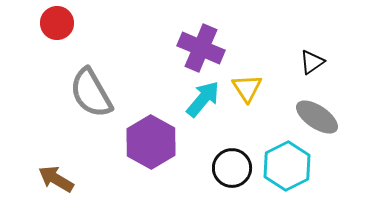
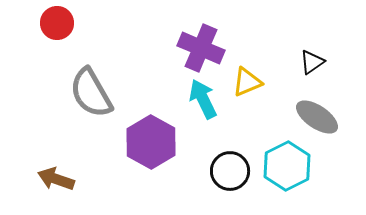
yellow triangle: moved 6 px up; rotated 40 degrees clockwise
cyan arrow: rotated 66 degrees counterclockwise
black circle: moved 2 px left, 3 px down
brown arrow: rotated 12 degrees counterclockwise
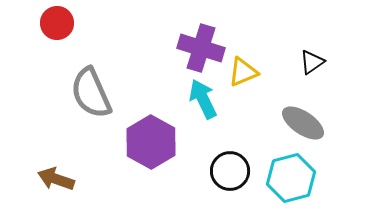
purple cross: rotated 6 degrees counterclockwise
yellow triangle: moved 4 px left, 10 px up
gray semicircle: rotated 6 degrees clockwise
gray ellipse: moved 14 px left, 6 px down
cyan hexagon: moved 4 px right, 12 px down; rotated 12 degrees clockwise
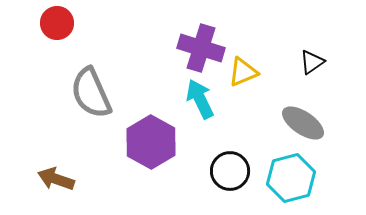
cyan arrow: moved 3 px left
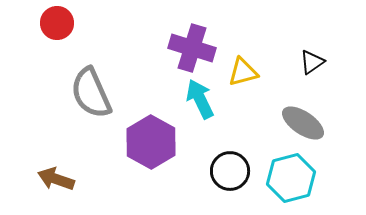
purple cross: moved 9 px left
yellow triangle: rotated 8 degrees clockwise
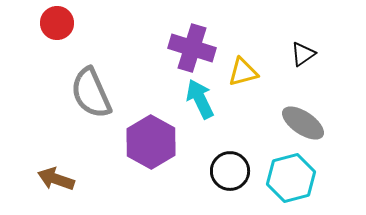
black triangle: moved 9 px left, 8 px up
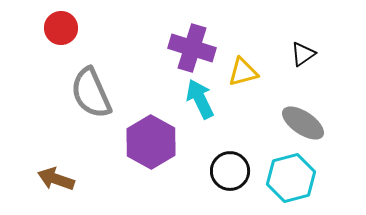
red circle: moved 4 px right, 5 px down
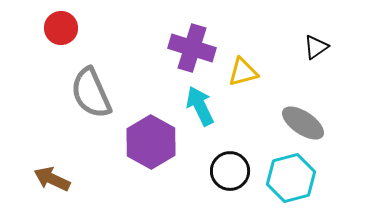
black triangle: moved 13 px right, 7 px up
cyan arrow: moved 7 px down
brown arrow: moved 4 px left; rotated 6 degrees clockwise
